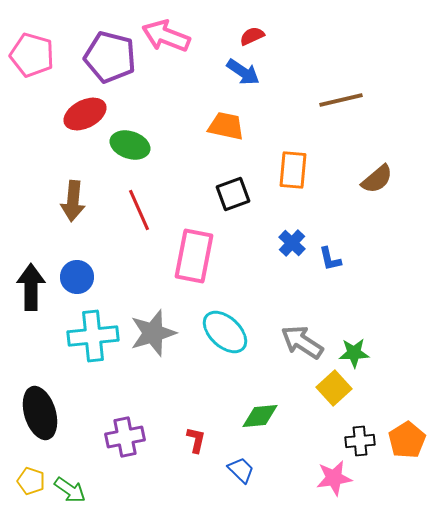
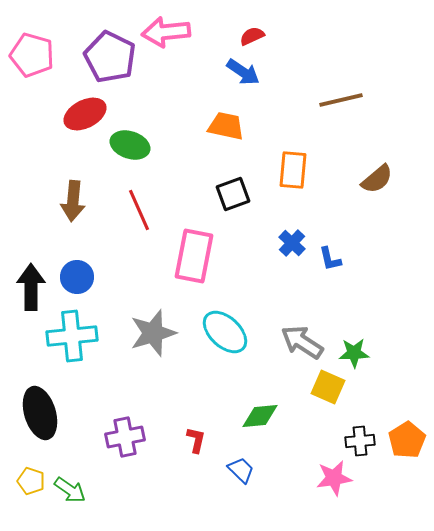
pink arrow: moved 4 px up; rotated 27 degrees counterclockwise
purple pentagon: rotated 12 degrees clockwise
cyan cross: moved 21 px left
yellow square: moved 6 px left, 1 px up; rotated 24 degrees counterclockwise
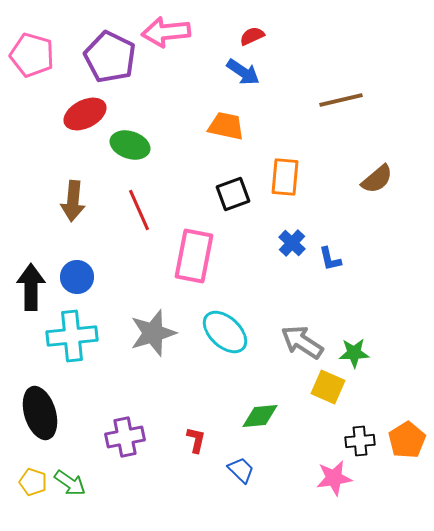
orange rectangle: moved 8 px left, 7 px down
yellow pentagon: moved 2 px right, 1 px down
green arrow: moved 7 px up
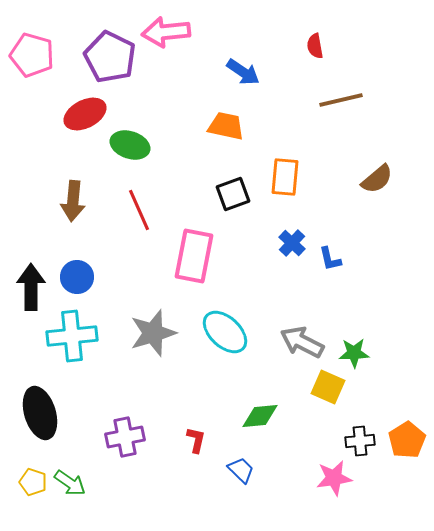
red semicircle: moved 63 px right, 10 px down; rotated 75 degrees counterclockwise
gray arrow: rotated 6 degrees counterclockwise
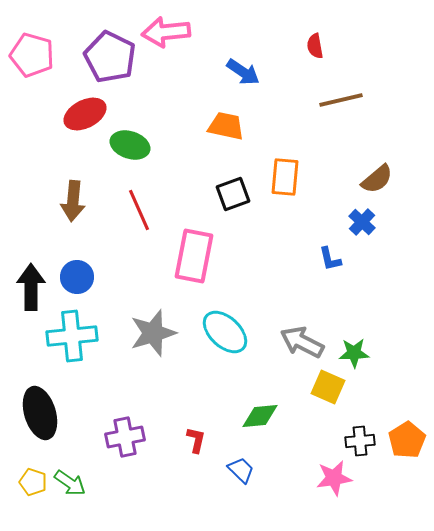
blue cross: moved 70 px right, 21 px up
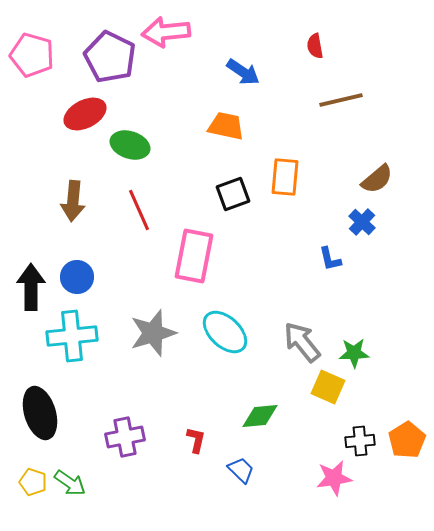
gray arrow: rotated 24 degrees clockwise
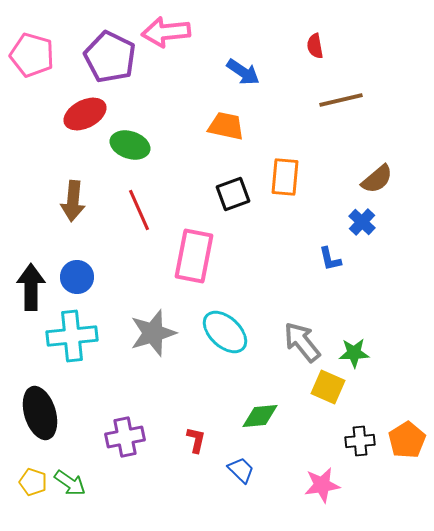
pink star: moved 12 px left, 7 px down
